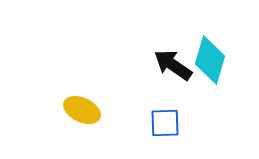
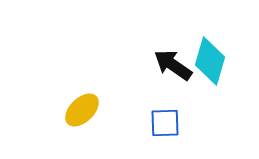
cyan diamond: moved 1 px down
yellow ellipse: rotated 69 degrees counterclockwise
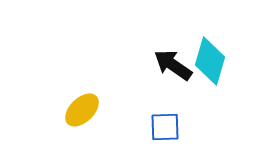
blue square: moved 4 px down
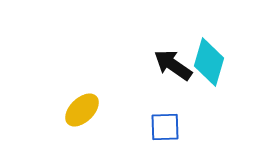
cyan diamond: moved 1 px left, 1 px down
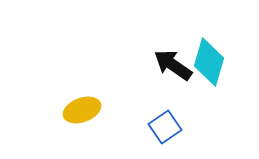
yellow ellipse: rotated 24 degrees clockwise
blue square: rotated 32 degrees counterclockwise
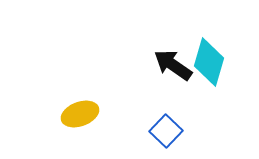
yellow ellipse: moved 2 px left, 4 px down
blue square: moved 1 px right, 4 px down; rotated 12 degrees counterclockwise
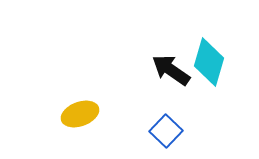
black arrow: moved 2 px left, 5 px down
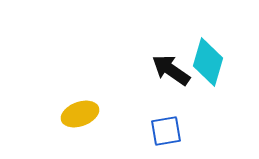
cyan diamond: moved 1 px left
blue square: rotated 36 degrees clockwise
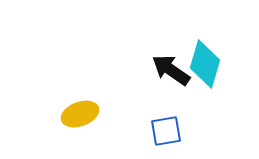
cyan diamond: moved 3 px left, 2 px down
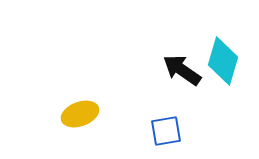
cyan diamond: moved 18 px right, 3 px up
black arrow: moved 11 px right
